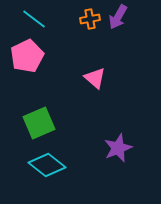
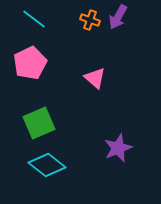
orange cross: moved 1 px down; rotated 30 degrees clockwise
pink pentagon: moved 3 px right, 7 px down
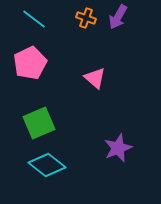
orange cross: moved 4 px left, 2 px up
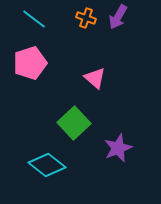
pink pentagon: rotated 8 degrees clockwise
green square: moved 35 px right; rotated 20 degrees counterclockwise
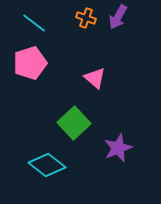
cyan line: moved 4 px down
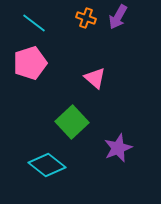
green square: moved 2 px left, 1 px up
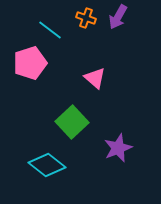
cyan line: moved 16 px right, 7 px down
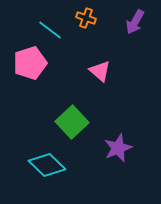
purple arrow: moved 17 px right, 5 px down
pink triangle: moved 5 px right, 7 px up
cyan diamond: rotated 6 degrees clockwise
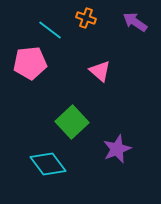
purple arrow: rotated 95 degrees clockwise
pink pentagon: rotated 12 degrees clockwise
purple star: moved 1 px left, 1 px down
cyan diamond: moved 1 px right, 1 px up; rotated 9 degrees clockwise
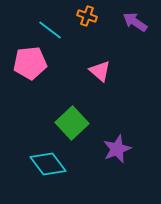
orange cross: moved 1 px right, 2 px up
green square: moved 1 px down
